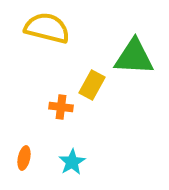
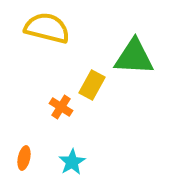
orange cross: rotated 25 degrees clockwise
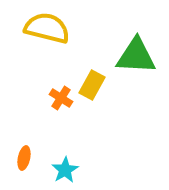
green triangle: moved 2 px right, 1 px up
orange cross: moved 9 px up
cyan star: moved 7 px left, 8 px down
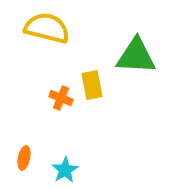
yellow rectangle: rotated 40 degrees counterclockwise
orange cross: rotated 10 degrees counterclockwise
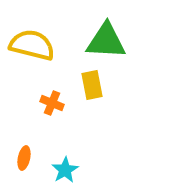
yellow semicircle: moved 15 px left, 17 px down
green triangle: moved 30 px left, 15 px up
orange cross: moved 9 px left, 5 px down
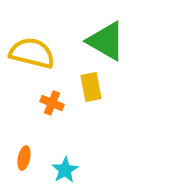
green triangle: rotated 27 degrees clockwise
yellow semicircle: moved 8 px down
yellow rectangle: moved 1 px left, 2 px down
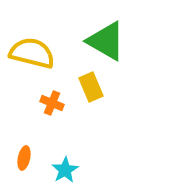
yellow rectangle: rotated 12 degrees counterclockwise
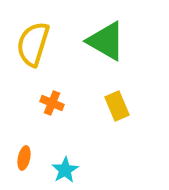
yellow semicircle: moved 1 px right, 9 px up; rotated 87 degrees counterclockwise
yellow rectangle: moved 26 px right, 19 px down
